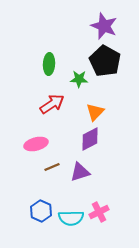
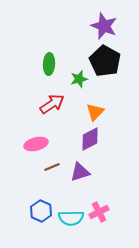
green star: rotated 18 degrees counterclockwise
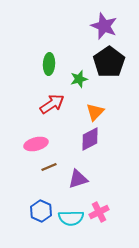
black pentagon: moved 4 px right, 1 px down; rotated 8 degrees clockwise
brown line: moved 3 px left
purple triangle: moved 2 px left, 7 px down
